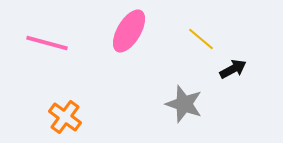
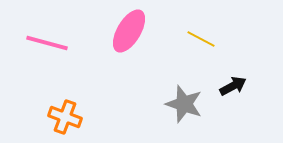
yellow line: rotated 12 degrees counterclockwise
black arrow: moved 17 px down
orange cross: rotated 16 degrees counterclockwise
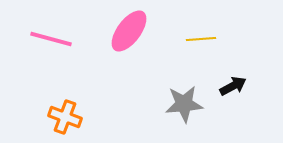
pink ellipse: rotated 6 degrees clockwise
yellow line: rotated 32 degrees counterclockwise
pink line: moved 4 px right, 4 px up
gray star: rotated 24 degrees counterclockwise
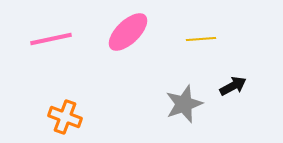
pink ellipse: moved 1 px left, 1 px down; rotated 9 degrees clockwise
pink line: rotated 27 degrees counterclockwise
gray star: rotated 15 degrees counterclockwise
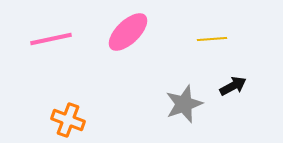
yellow line: moved 11 px right
orange cross: moved 3 px right, 3 px down
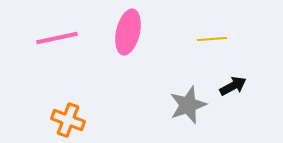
pink ellipse: rotated 33 degrees counterclockwise
pink line: moved 6 px right, 1 px up
gray star: moved 4 px right, 1 px down
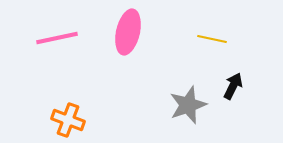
yellow line: rotated 16 degrees clockwise
black arrow: rotated 36 degrees counterclockwise
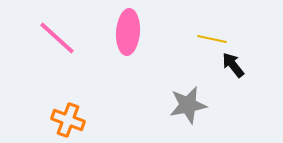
pink ellipse: rotated 9 degrees counterclockwise
pink line: rotated 54 degrees clockwise
black arrow: moved 21 px up; rotated 64 degrees counterclockwise
gray star: rotated 9 degrees clockwise
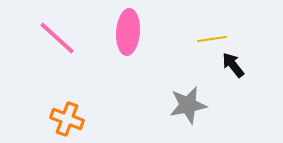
yellow line: rotated 20 degrees counterclockwise
orange cross: moved 1 px left, 1 px up
